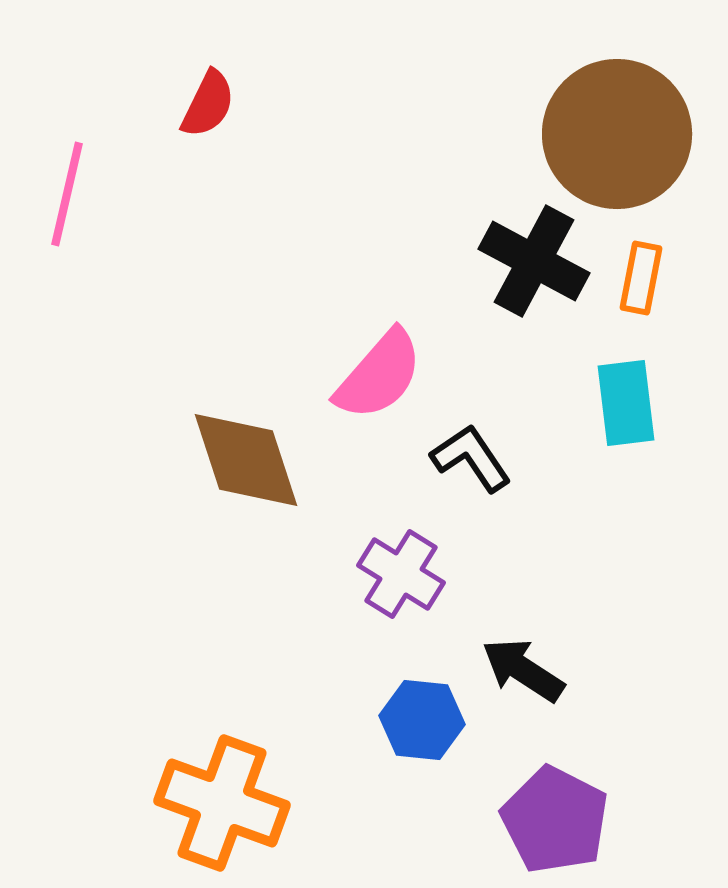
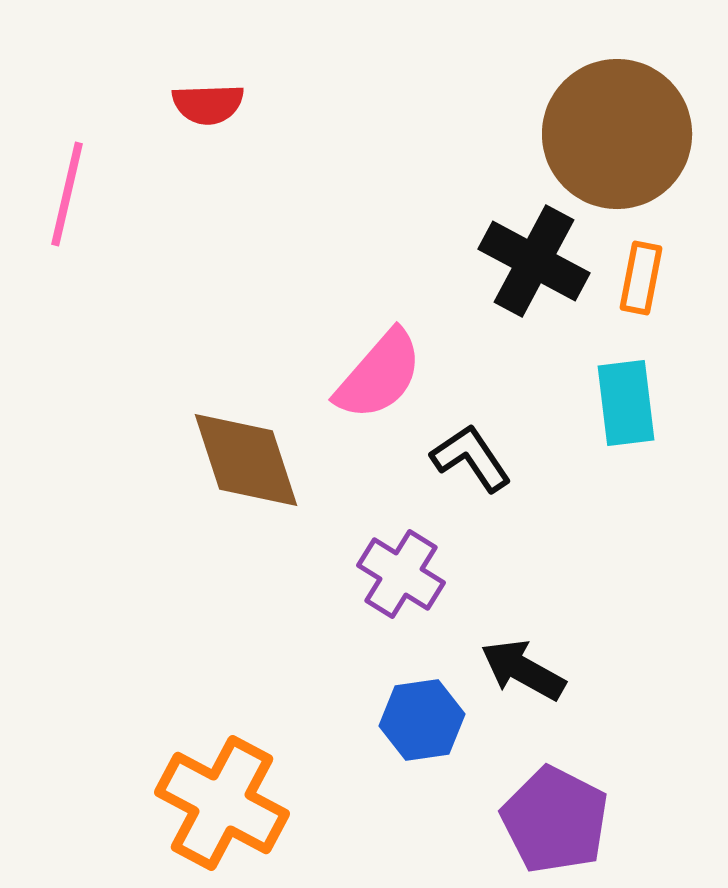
red semicircle: rotated 62 degrees clockwise
black arrow: rotated 4 degrees counterclockwise
blue hexagon: rotated 14 degrees counterclockwise
orange cross: rotated 8 degrees clockwise
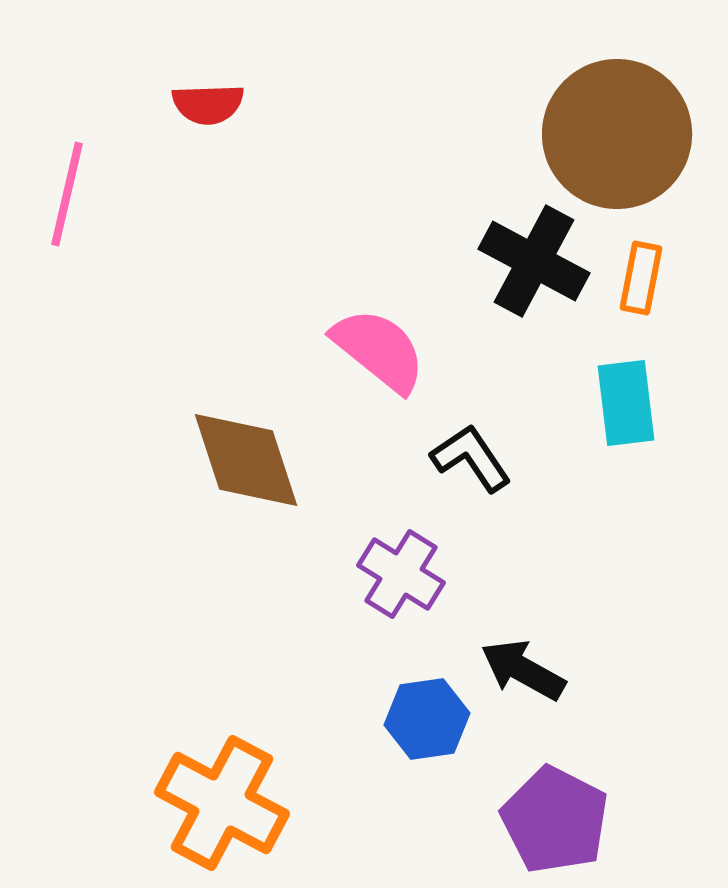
pink semicircle: moved 25 px up; rotated 92 degrees counterclockwise
blue hexagon: moved 5 px right, 1 px up
